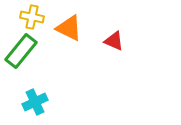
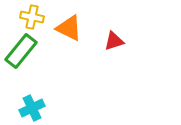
red triangle: rotated 40 degrees counterclockwise
cyan cross: moved 3 px left, 6 px down
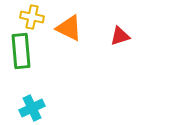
red triangle: moved 6 px right, 5 px up
green rectangle: rotated 44 degrees counterclockwise
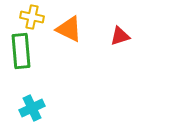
orange triangle: moved 1 px down
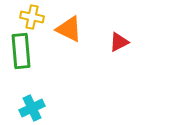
red triangle: moved 1 px left, 6 px down; rotated 10 degrees counterclockwise
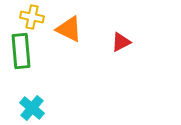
red triangle: moved 2 px right
cyan cross: rotated 25 degrees counterclockwise
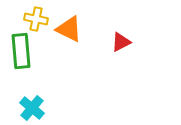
yellow cross: moved 4 px right, 2 px down
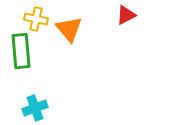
orange triangle: rotated 24 degrees clockwise
red triangle: moved 5 px right, 27 px up
cyan cross: moved 3 px right; rotated 30 degrees clockwise
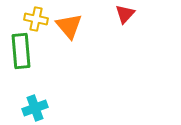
red triangle: moved 1 px left, 1 px up; rotated 20 degrees counterclockwise
orange triangle: moved 3 px up
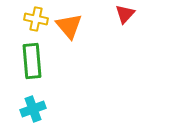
green rectangle: moved 11 px right, 10 px down
cyan cross: moved 2 px left, 1 px down
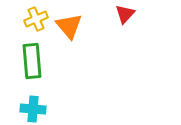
yellow cross: rotated 35 degrees counterclockwise
cyan cross: rotated 25 degrees clockwise
